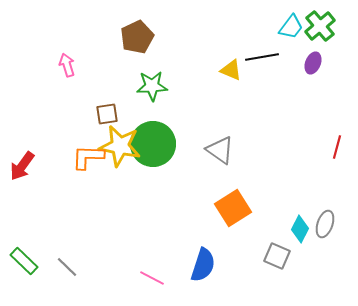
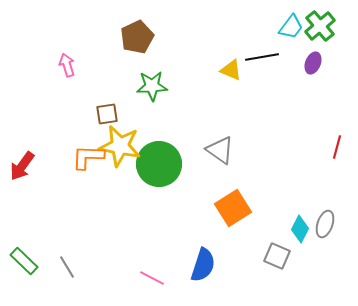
green circle: moved 6 px right, 20 px down
gray line: rotated 15 degrees clockwise
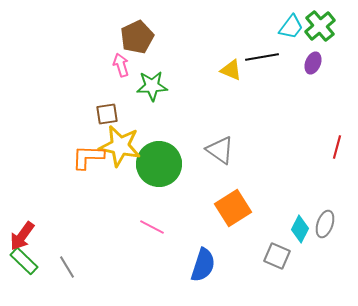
pink arrow: moved 54 px right
red arrow: moved 70 px down
pink line: moved 51 px up
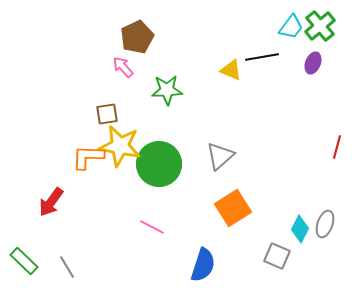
pink arrow: moved 2 px right, 2 px down; rotated 25 degrees counterclockwise
green star: moved 15 px right, 4 px down
gray triangle: moved 6 px down; rotated 44 degrees clockwise
red arrow: moved 29 px right, 34 px up
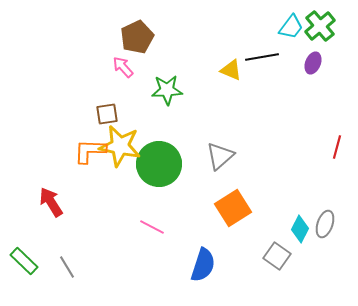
orange L-shape: moved 2 px right, 6 px up
red arrow: rotated 112 degrees clockwise
gray square: rotated 12 degrees clockwise
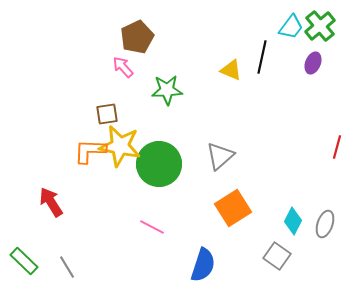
black line: rotated 68 degrees counterclockwise
cyan diamond: moved 7 px left, 8 px up
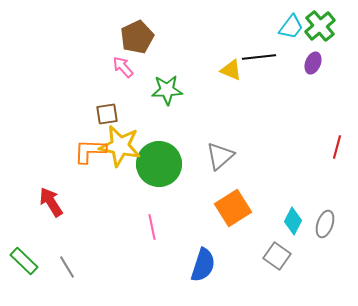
black line: moved 3 px left; rotated 72 degrees clockwise
pink line: rotated 50 degrees clockwise
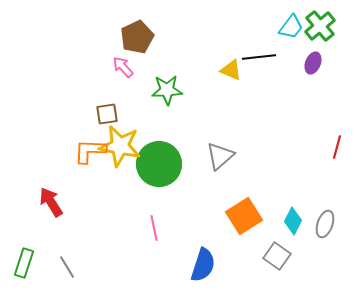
orange square: moved 11 px right, 8 px down
pink line: moved 2 px right, 1 px down
green rectangle: moved 2 px down; rotated 64 degrees clockwise
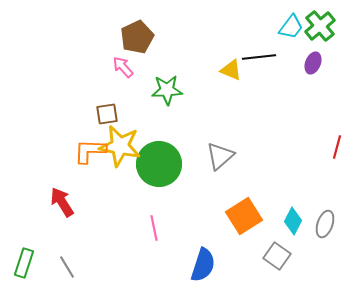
red arrow: moved 11 px right
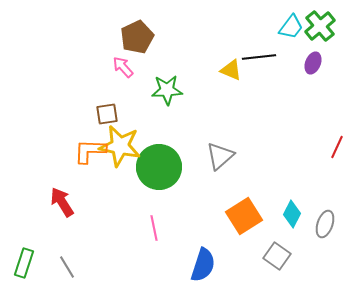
red line: rotated 10 degrees clockwise
green circle: moved 3 px down
cyan diamond: moved 1 px left, 7 px up
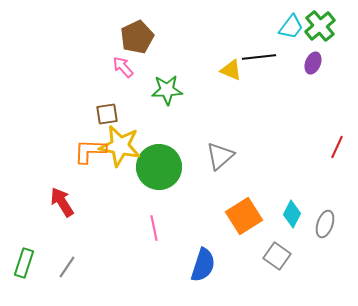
gray line: rotated 65 degrees clockwise
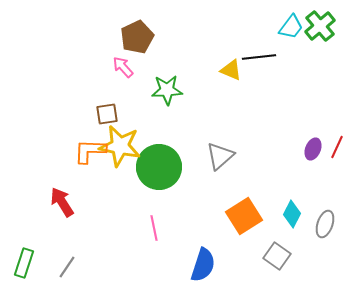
purple ellipse: moved 86 px down
